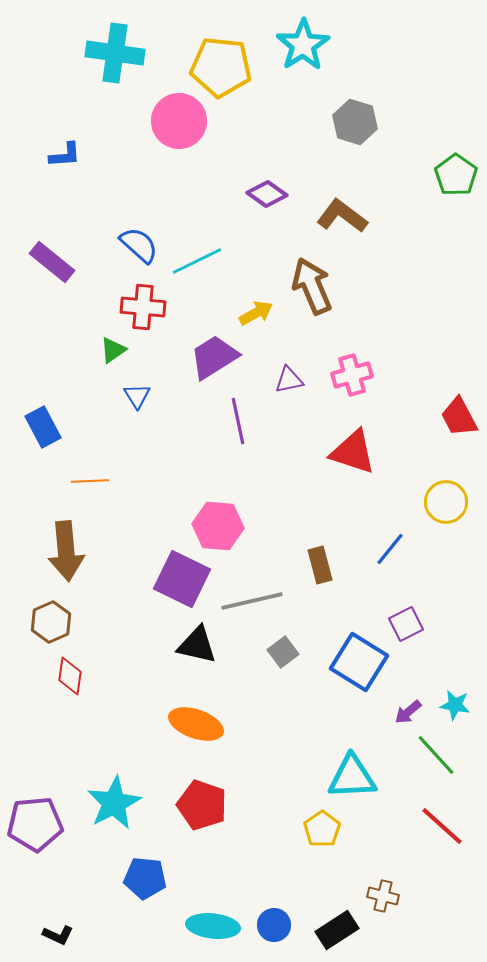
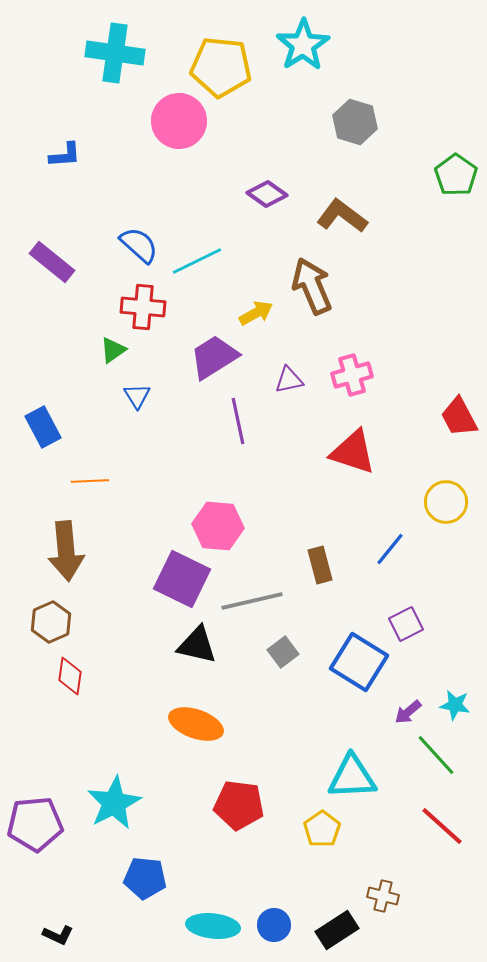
red pentagon at (202, 805): moved 37 px right; rotated 12 degrees counterclockwise
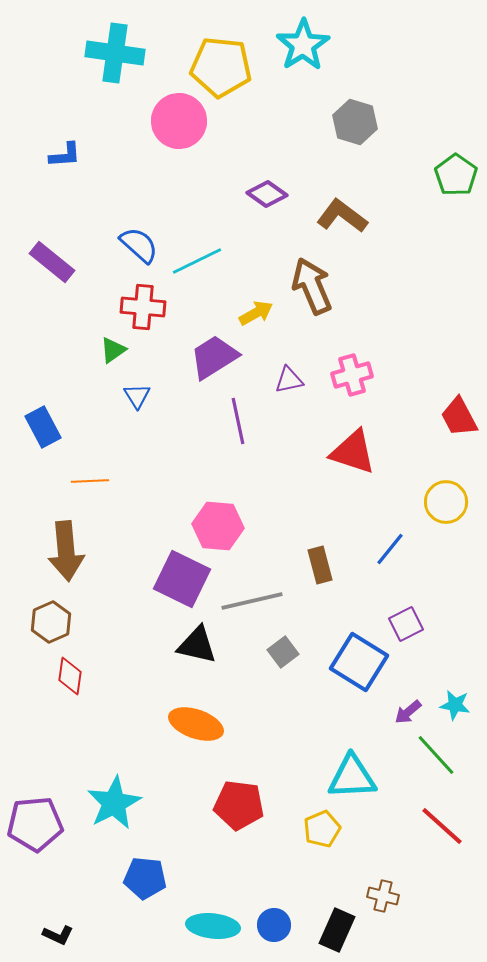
yellow pentagon at (322, 829): rotated 12 degrees clockwise
black rectangle at (337, 930): rotated 33 degrees counterclockwise
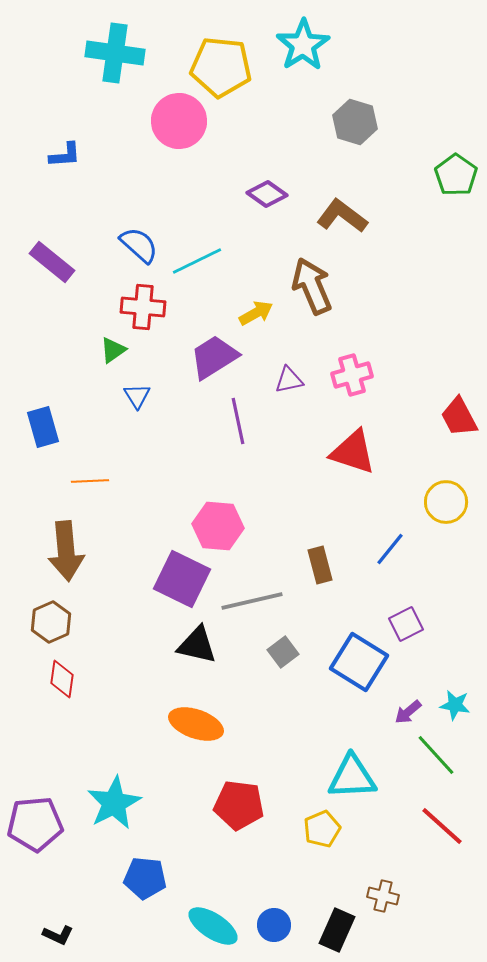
blue rectangle at (43, 427): rotated 12 degrees clockwise
red diamond at (70, 676): moved 8 px left, 3 px down
cyan ellipse at (213, 926): rotated 27 degrees clockwise
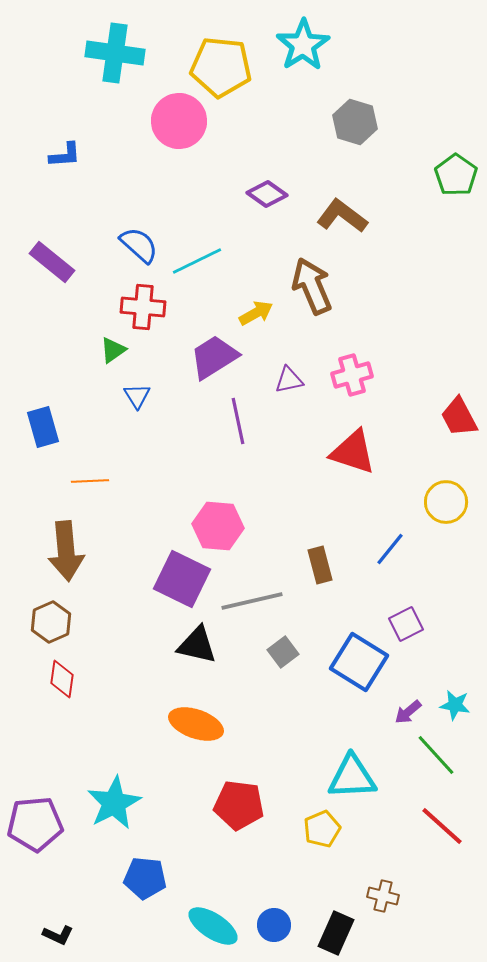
black rectangle at (337, 930): moved 1 px left, 3 px down
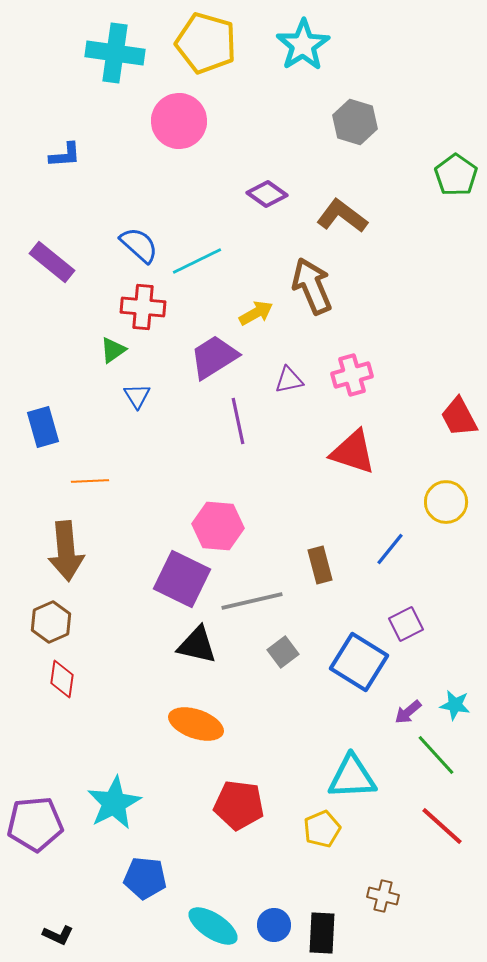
yellow pentagon at (221, 67): moved 15 px left, 24 px up; rotated 10 degrees clockwise
black rectangle at (336, 933): moved 14 px left; rotated 21 degrees counterclockwise
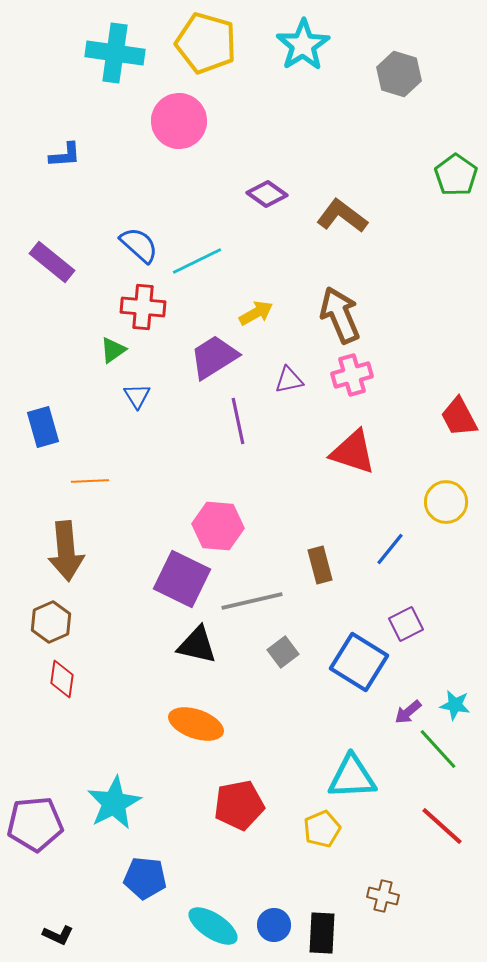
gray hexagon at (355, 122): moved 44 px right, 48 px up
brown arrow at (312, 286): moved 28 px right, 29 px down
green line at (436, 755): moved 2 px right, 6 px up
red pentagon at (239, 805): rotated 18 degrees counterclockwise
